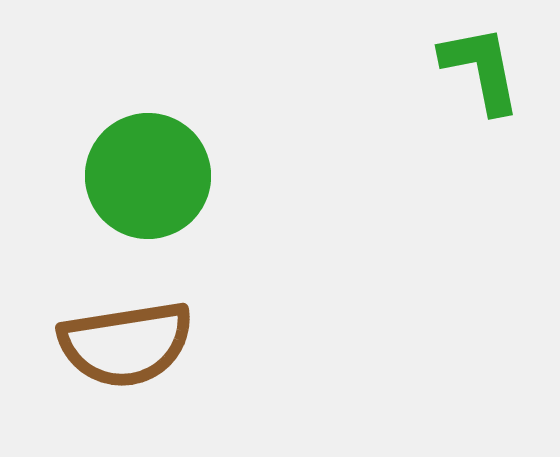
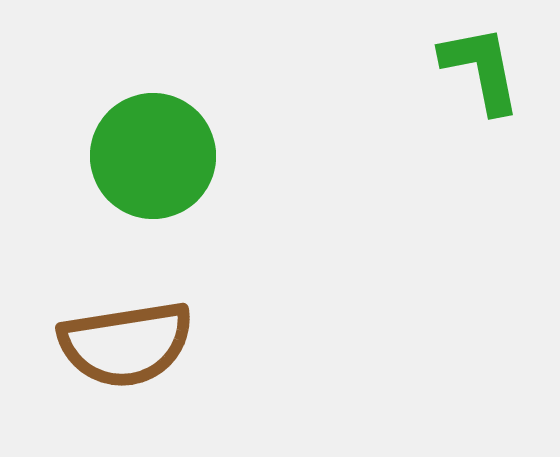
green circle: moved 5 px right, 20 px up
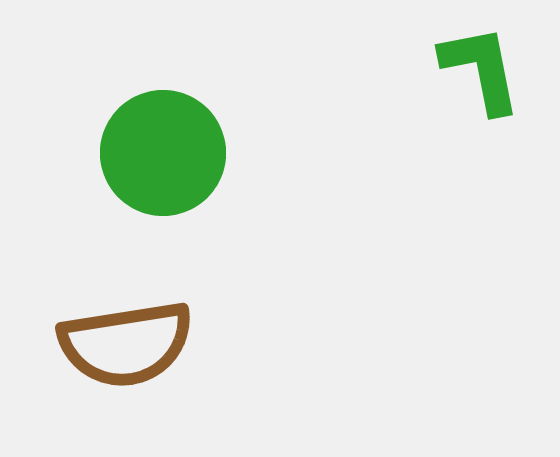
green circle: moved 10 px right, 3 px up
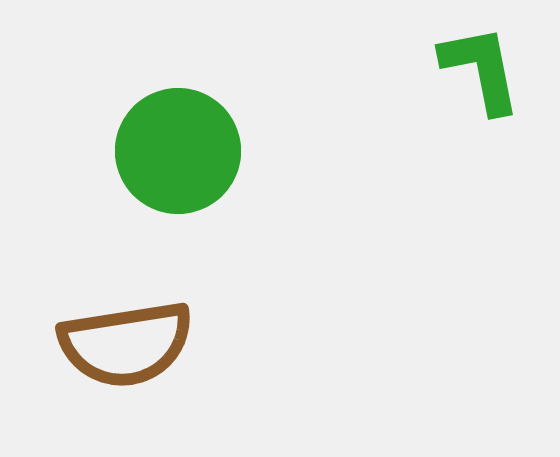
green circle: moved 15 px right, 2 px up
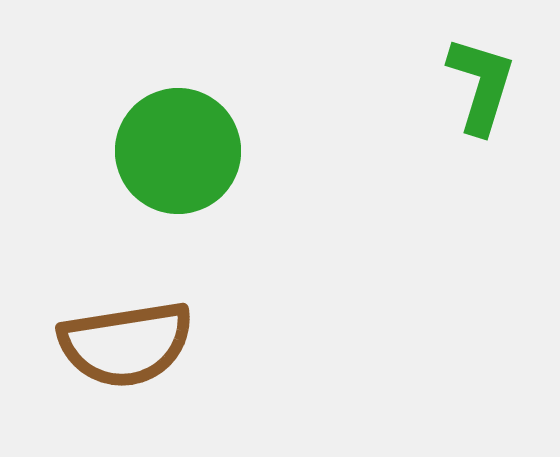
green L-shape: moved 16 px down; rotated 28 degrees clockwise
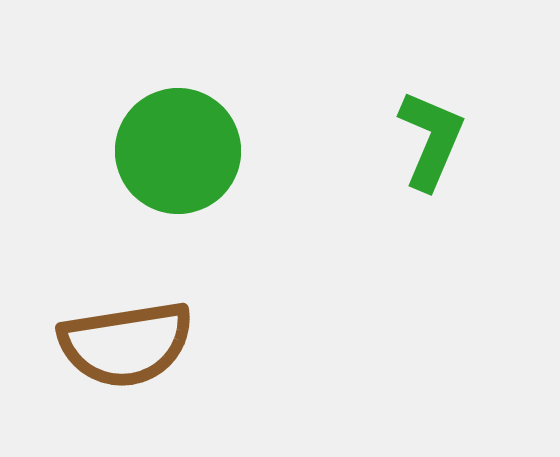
green L-shape: moved 50 px left, 55 px down; rotated 6 degrees clockwise
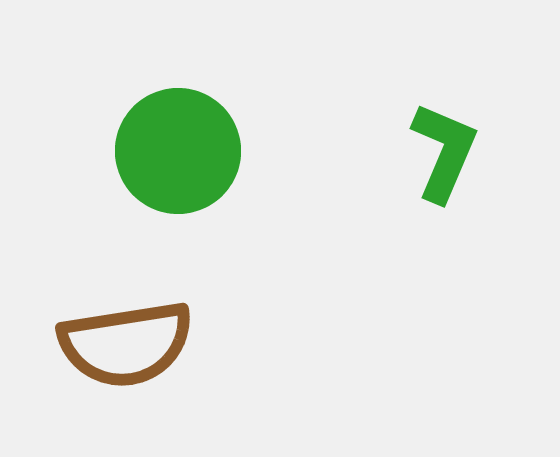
green L-shape: moved 13 px right, 12 px down
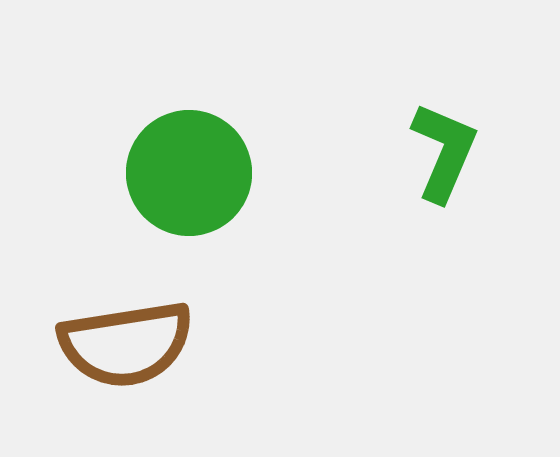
green circle: moved 11 px right, 22 px down
